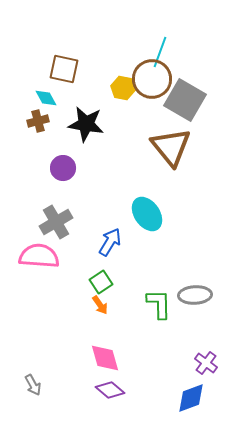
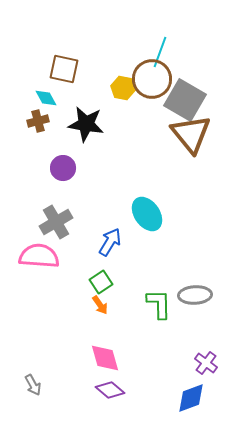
brown triangle: moved 20 px right, 13 px up
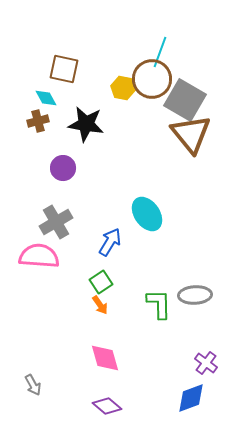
purple diamond: moved 3 px left, 16 px down
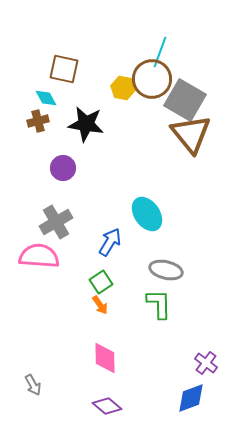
gray ellipse: moved 29 px left, 25 px up; rotated 16 degrees clockwise
pink diamond: rotated 16 degrees clockwise
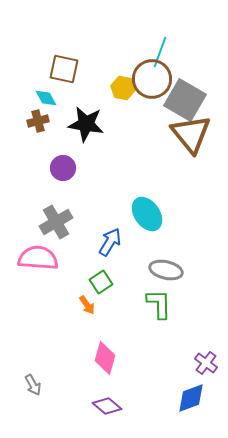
pink semicircle: moved 1 px left, 2 px down
orange arrow: moved 13 px left
pink diamond: rotated 16 degrees clockwise
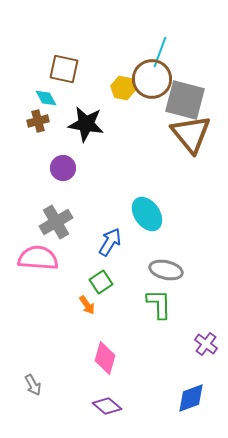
gray square: rotated 15 degrees counterclockwise
purple cross: moved 19 px up
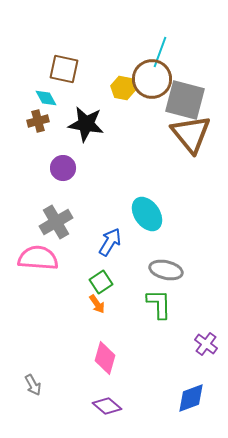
orange arrow: moved 10 px right, 1 px up
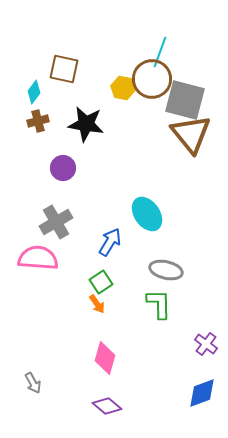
cyan diamond: moved 12 px left, 6 px up; rotated 65 degrees clockwise
gray arrow: moved 2 px up
blue diamond: moved 11 px right, 5 px up
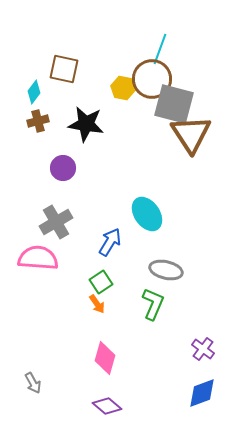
cyan line: moved 3 px up
gray square: moved 11 px left, 4 px down
brown triangle: rotated 6 degrees clockwise
green L-shape: moved 6 px left; rotated 24 degrees clockwise
purple cross: moved 3 px left, 5 px down
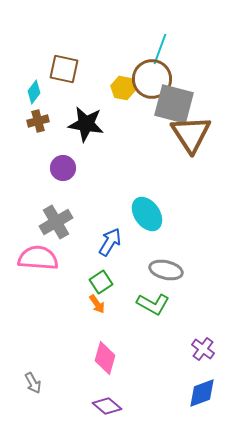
green L-shape: rotated 96 degrees clockwise
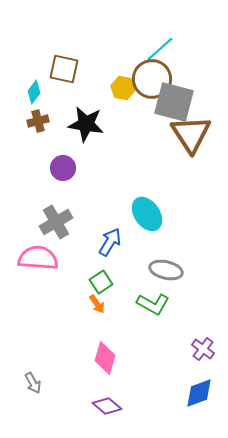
cyan line: rotated 28 degrees clockwise
gray square: moved 2 px up
blue diamond: moved 3 px left
